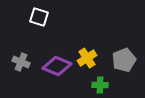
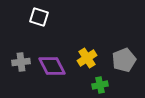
gray cross: rotated 30 degrees counterclockwise
purple diamond: moved 5 px left; rotated 40 degrees clockwise
green cross: rotated 14 degrees counterclockwise
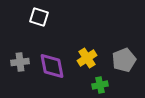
gray cross: moved 1 px left
purple diamond: rotated 16 degrees clockwise
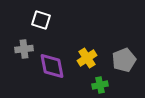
white square: moved 2 px right, 3 px down
gray cross: moved 4 px right, 13 px up
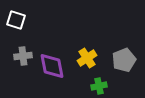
white square: moved 25 px left
gray cross: moved 1 px left, 7 px down
green cross: moved 1 px left, 1 px down
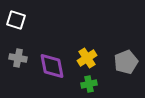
gray cross: moved 5 px left, 2 px down; rotated 18 degrees clockwise
gray pentagon: moved 2 px right, 2 px down
green cross: moved 10 px left, 2 px up
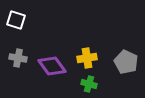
yellow cross: rotated 24 degrees clockwise
gray pentagon: rotated 25 degrees counterclockwise
purple diamond: rotated 24 degrees counterclockwise
green cross: rotated 28 degrees clockwise
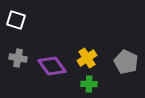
yellow cross: rotated 24 degrees counterclockwise
green cross: rotated 14 degrees counterclockwise
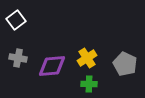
white square: rotated 36 degrees clockwise
gray pentagon: moved 1 px left, 2 px down
purple diamond: rotated 60 degrees counterclockwise
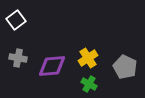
yellow cross: moved 1 px right
gray pentagon: moved 3 px down
green cross: rotated 28 degrees clockwise
